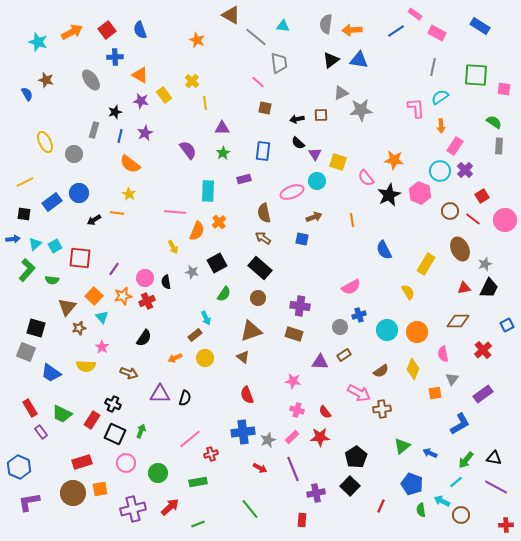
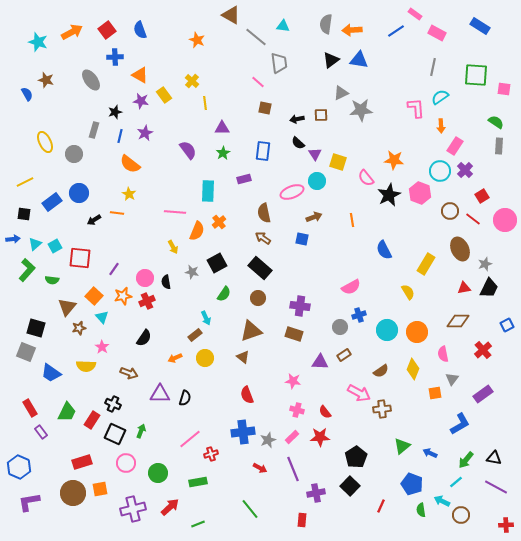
green semicircle at (494, 122): moved 2 px right
green trapezoid at (62, 414): moved 5 px right, 2 px up; rotated 90 degrees counterclockwise
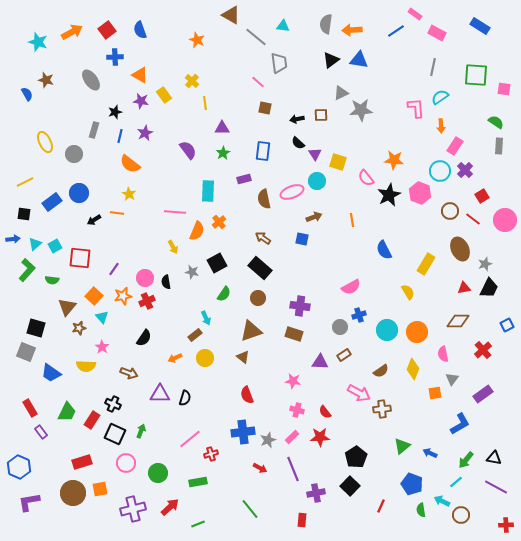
brown semicircle at (264, 213): moved 14 px up
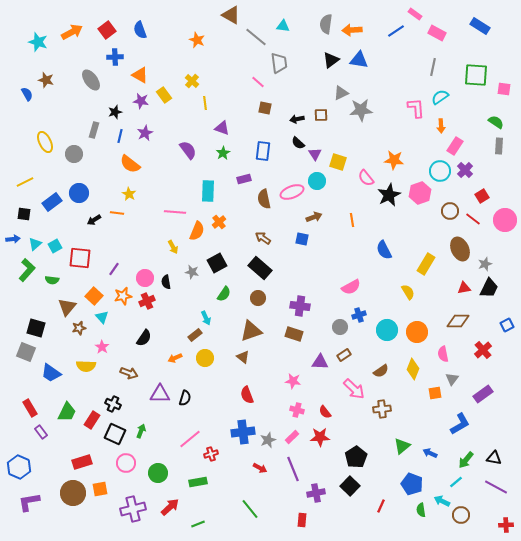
purple triangle at (222, 128): rotated 21 degrees clockwise
pink hexagon at (420, 193): rotated 20 degrees clockwise
pink arrow at (359, 393): moved 5 px left, 4 px up; rotated 15 degrees clockwise
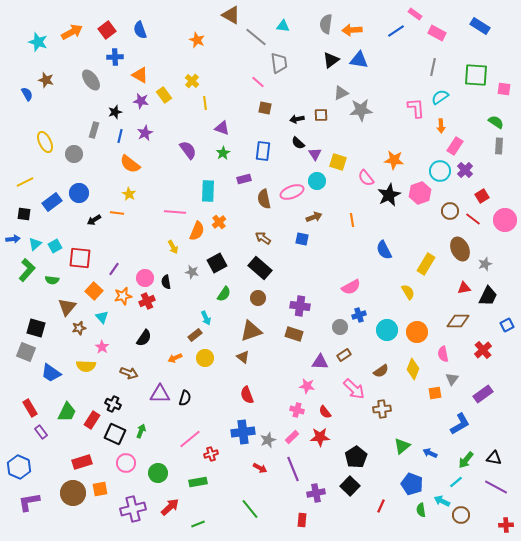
black trapezoid at (489, 288): moved 1 px left, 8 px down
orange square at (94, 296): moved 5 px up
pink star at (293, 381): moved 14 px right, 5 px down
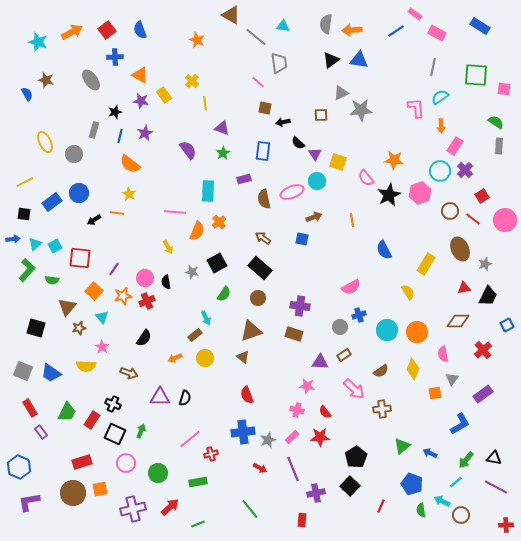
black arrow at (297, 119): moved 14 px left, 3 px down
yellow arrow at (173, 247): moved 5 px left
gray square at (26, 352): moved 3 px left, 19 px down
purple triangle at (160, 394): moved 3 px down
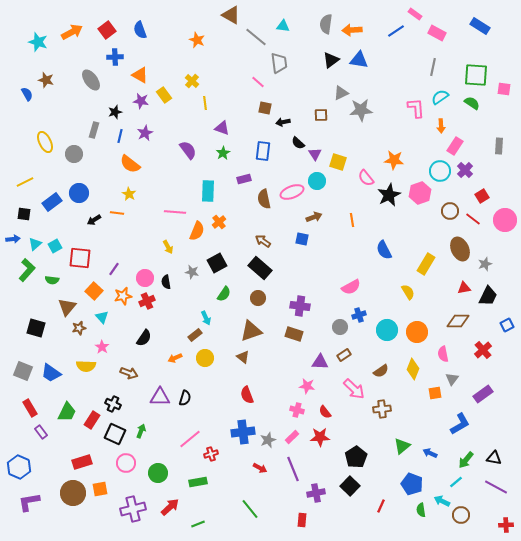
green semicircle at (496, 122): moved 24 px left, 19 px up
brown arrow at (263, 238): moved 3 px down
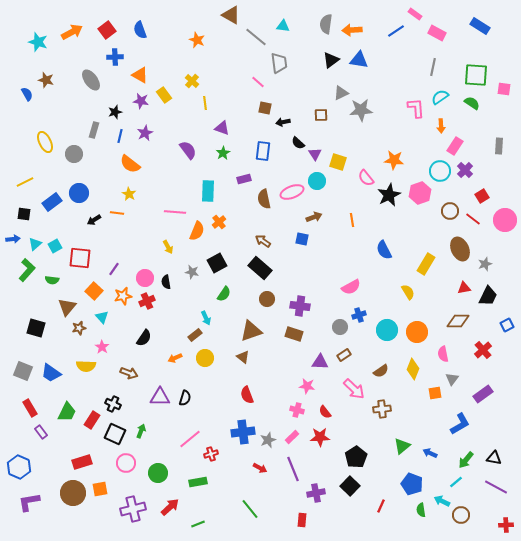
brown circle at (258, 298): moved 9 px right, 1 px down
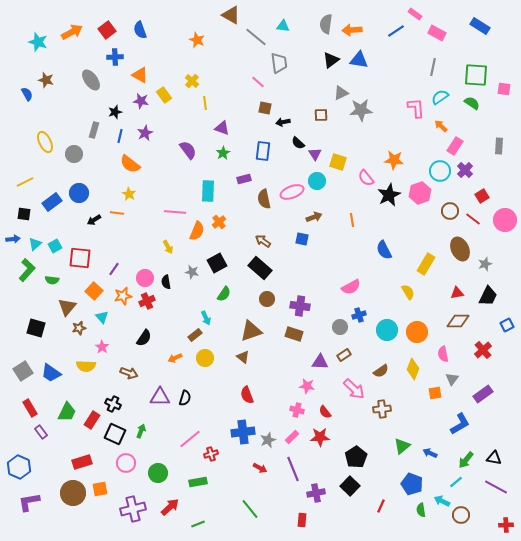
orange arrow at (441, 126): rotated 136 degrees clockwise
red triangle at (464, 288): moved 7 px left, 5 px down
gray square at (23, 371): rotated 36 degrees clockwise
